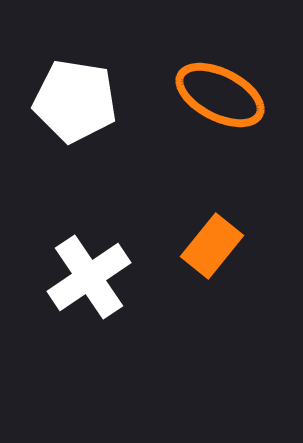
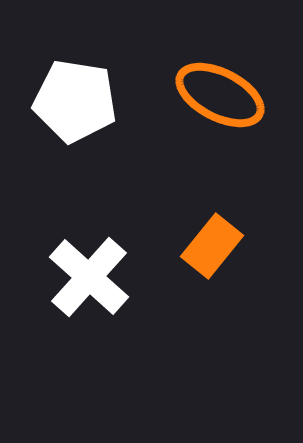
white cross: rotated 14 degrees counterclockwise
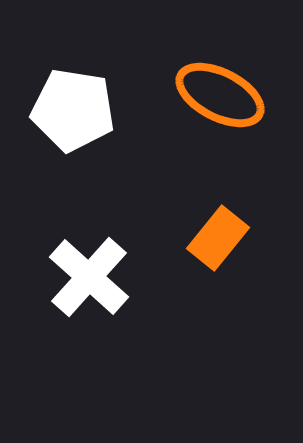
white pentagon: moved 2 px left, 9 px down
orange rectangle: moved 6 px right, 8 px up
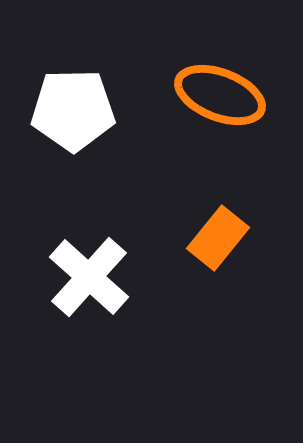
orange ellipse: rotated 6 degrees counterclockwise
white pentagon: rotated 10 degrees counterclockwise
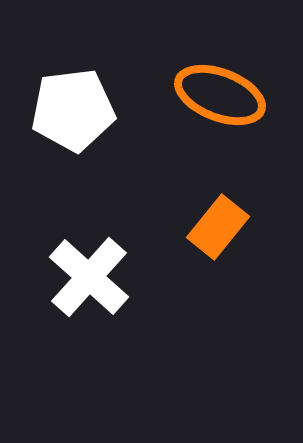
white pentagon: rotated 6 degrees counterclockwise
orange rectangle: moved 11 px up
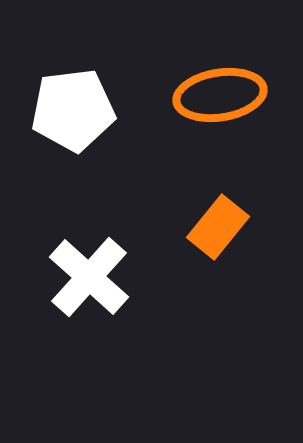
orange ellipse: rotated 30 degrees counterclockwise
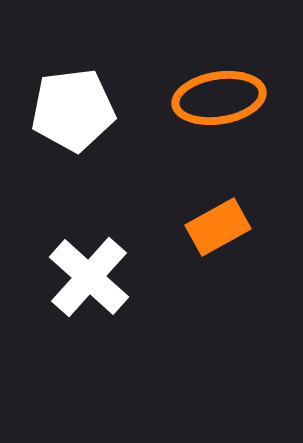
orange ellipse: moved 1 px left, 3 px down
orange rectangle: rotated 22 degrees clockwise
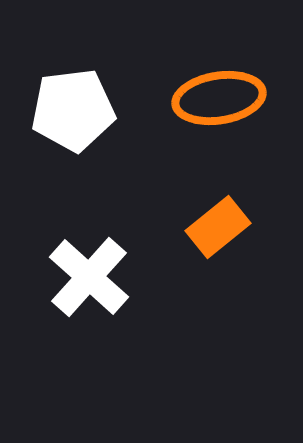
orange rectangle: rotated 10 degrees counterclockwise
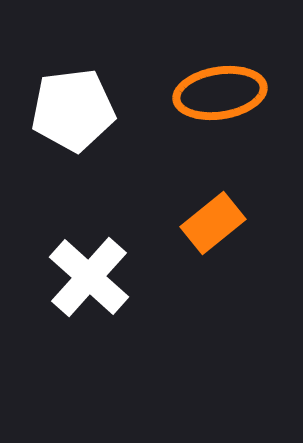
orange ellipse: moved 1 px right, 5 px up
orange rectangle: moved 5 px left, 4 px up
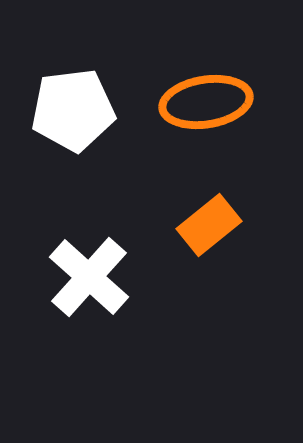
orange ellipse: moved 14 px left, 9 px down
orange rectangle: moved 4 px left, 2 px down
